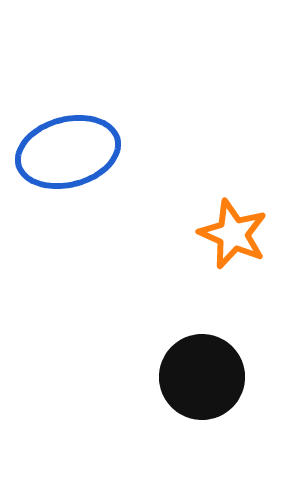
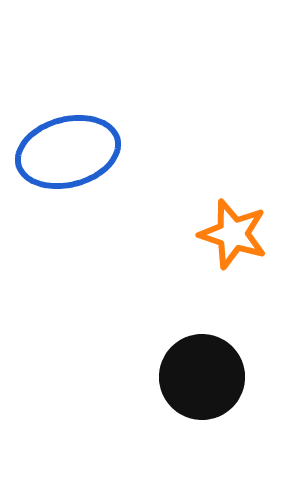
orange star: rotated 6 degrees counterclockwise
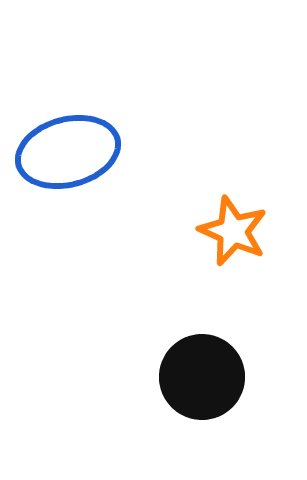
orange star: moved 3 px up; rotated 6 degrees clockwise
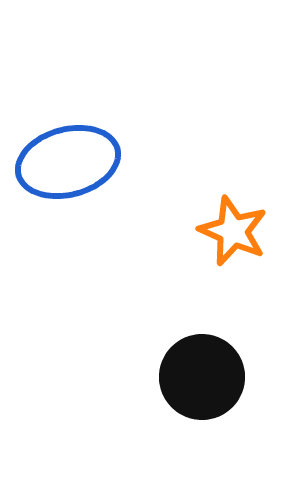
blue ellipse: moved 10 px down
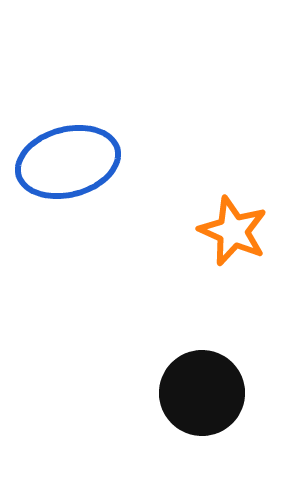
black circle: moved 16 px down
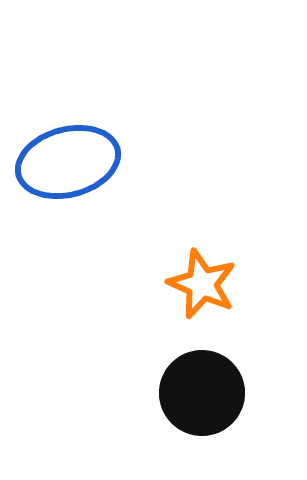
orange star: moved 31 px left, 53 px down
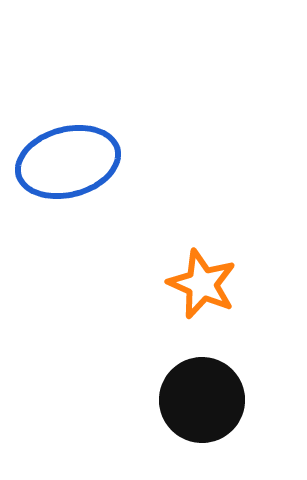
black circle: moved 7 px down
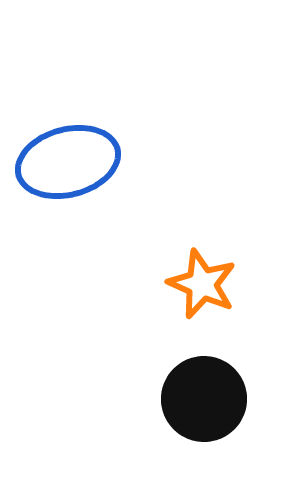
black circle: moved 2 px right, 1 px up
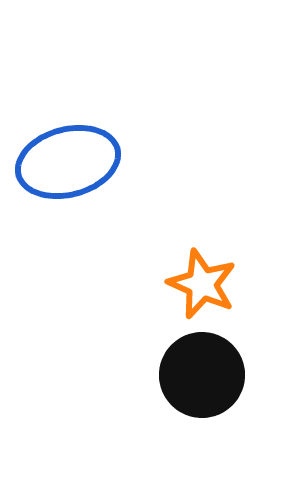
black circle: moved 2 px left, 24 px up
